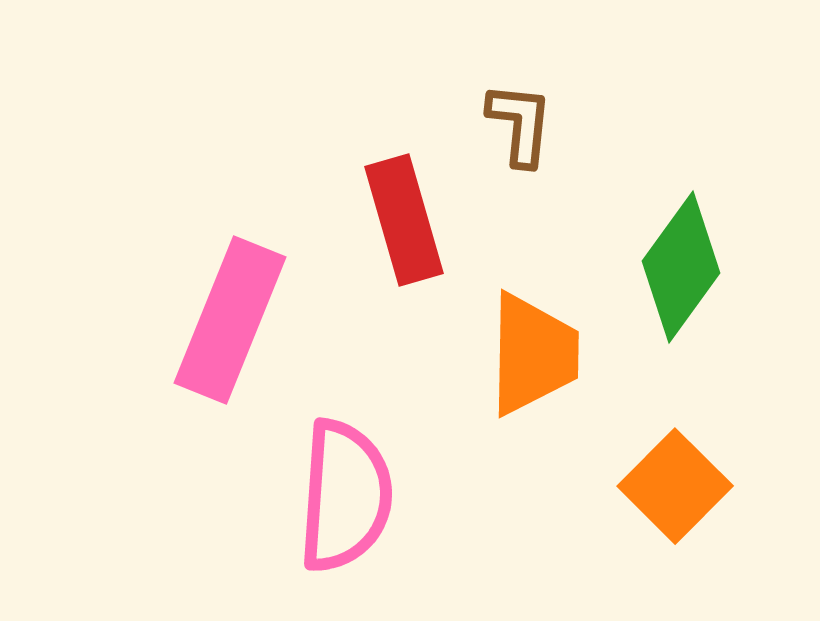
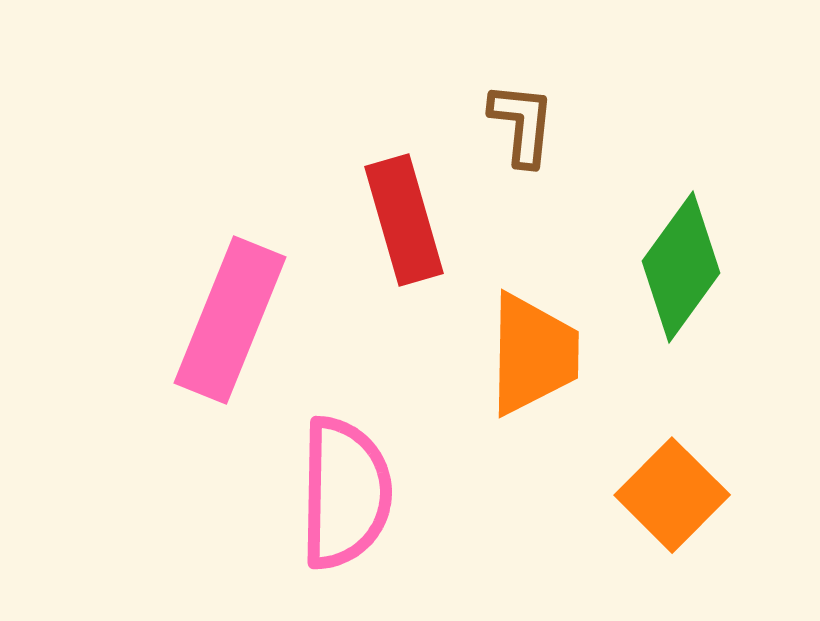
brown L-shape: moved 2 px right
orange square: moved 3 px left, 9 px down
pink semicircle: moved 3 px up; rotated 3 degrees counterclockwise
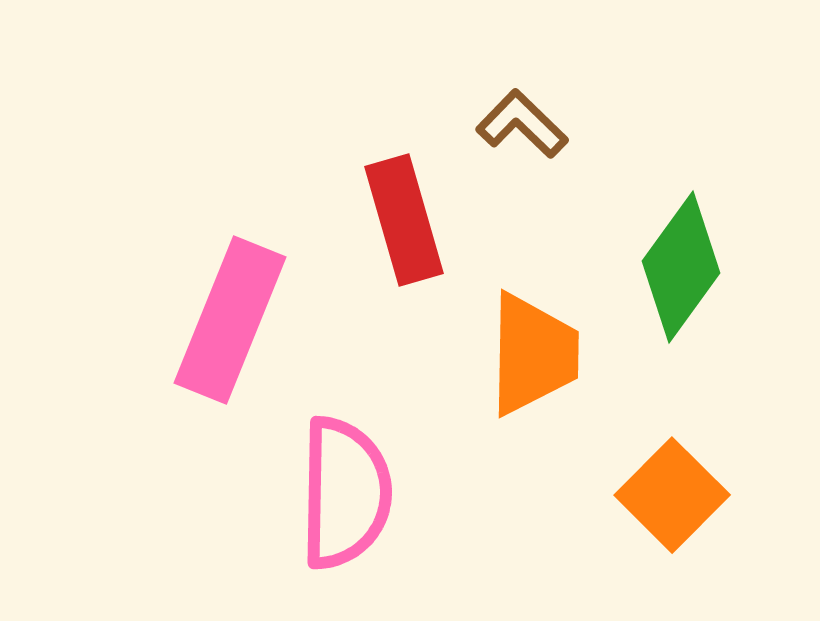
brown L-shape: rotated 52 degrees counterclockwise
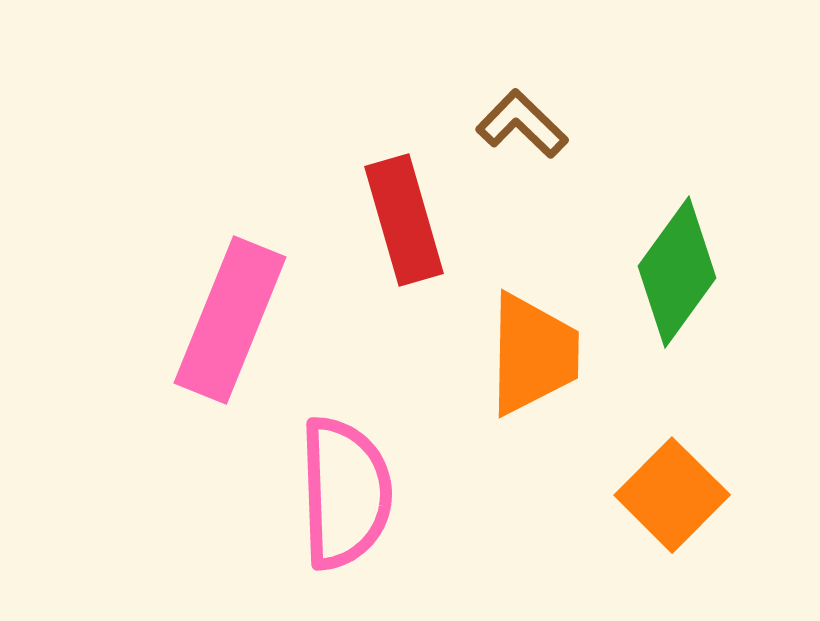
green diamond: moved 4 px left, 5 px down
pink semicircle: rotated 3 degrees counterclockwise
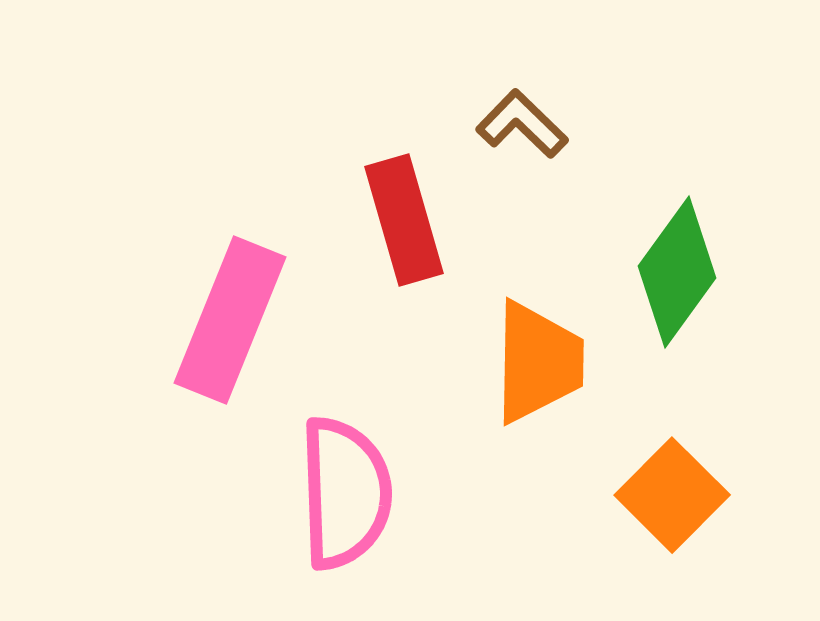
orange trapezoid: moved 5 px right, 8 px down
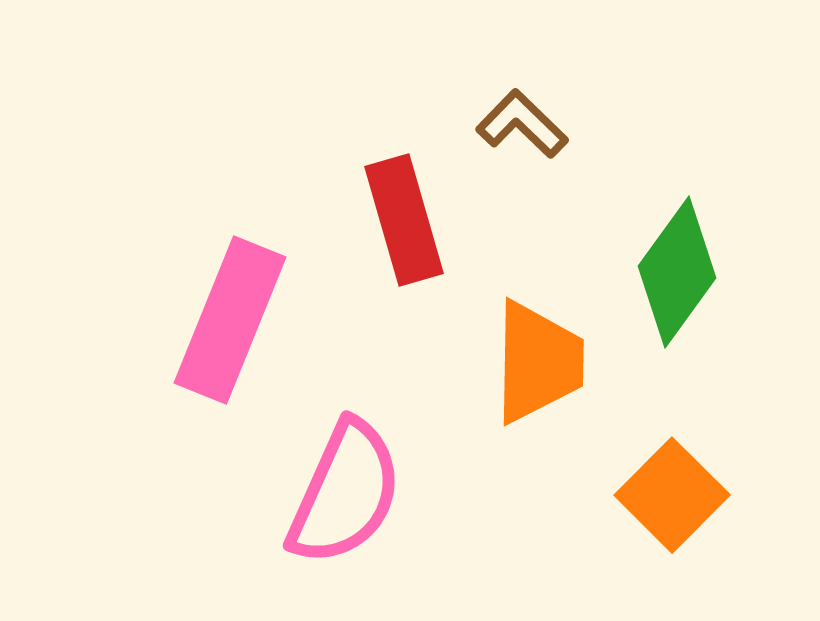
pink semicircle: rotated 26 degrees clockwise
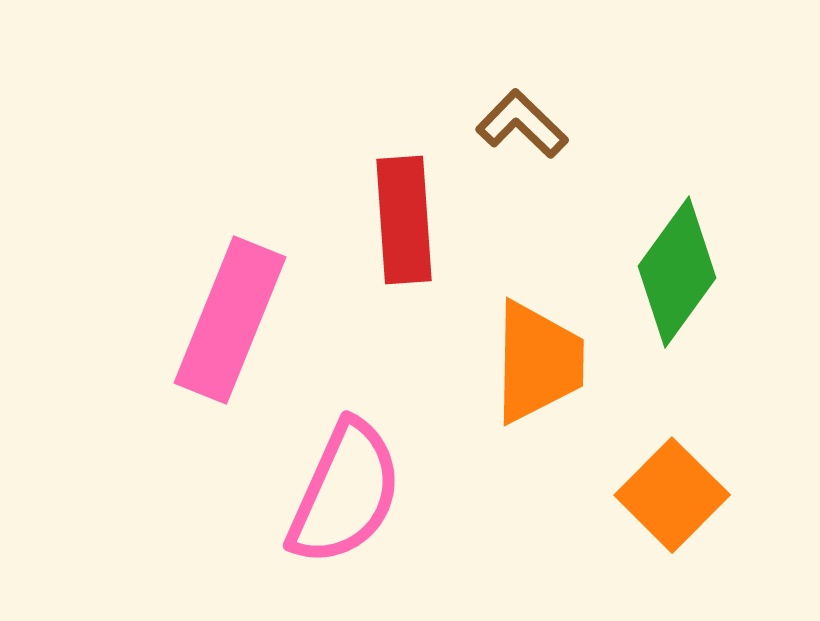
red rectangle: rotated 12 degrees clockwise
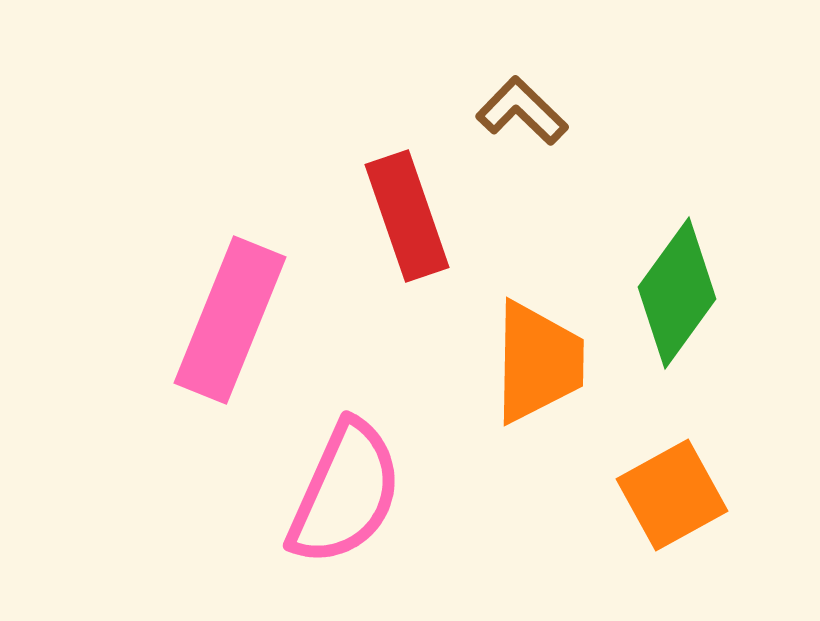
brown L-shape: moved 13 px up
red rectangle: moved 3 px right, 4 px up; rotated 15 degrees counterclockwise
green diamond: moved 21 px down
orange square: rotated 16 degrees clockwise
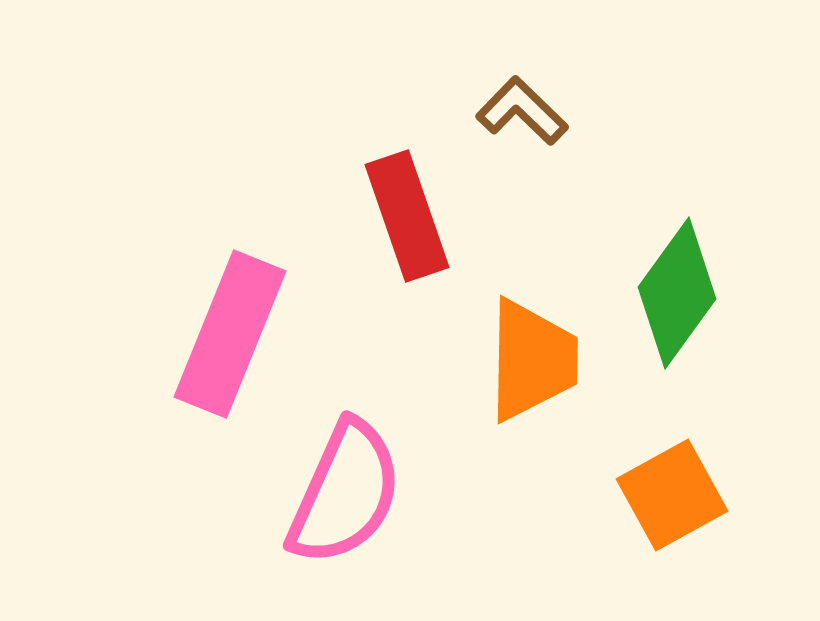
pink rectangle: moved 14 px down
orange trapezoid: moved 6 px left, 2 px up
